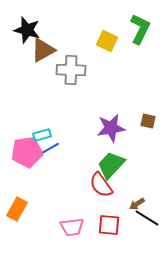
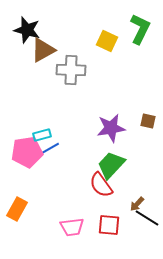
brown arrow: rotated 14 degrees counterclockwise
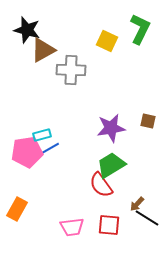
green trapezoid: rotated 16 degrees clockwise
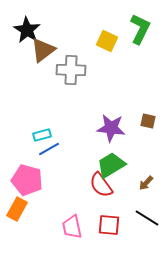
black star: rotated 16 degrees clockwise
brown triangle: rotated 8 degrees counterclockwise
purple star: rotated 16 degrees clockwise
pink pentagon: moved 28 px down; rotated 24 degrees clockwise
brown arrow: moved 9 px right, 21 px up
pink trapezoid: rotated 85 degrees clockwise
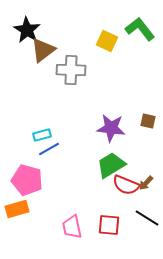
green L-shape: rotated 64 degrees counterclockwise
red semicircle: moved 25 px right; rotated 32 degrees counterclockwise
orange rectangle: rotated 45 degrees clockwise
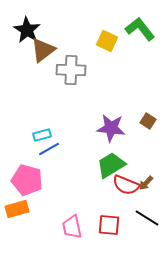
brown square: rotated 21 degrees clockwise
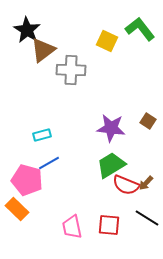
blue line: moved 14 px down
orange rectangle: rotated 60 degrees clockwise
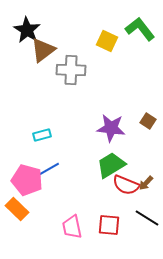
blue line: moved 6 px down
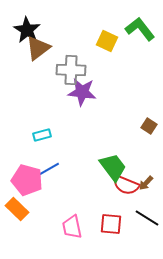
brown triangle: moved 5 px left, 2 px up
brown square: moved 1 px right, 5 px down
purple star: moved 29 px left, 36 px up
green trapezoid: moved 2 px right, 2 px down; rotated 84 degrees clockwise
red square: moved 2 px right, 1 px up
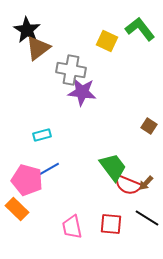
gray cross: rotated 8 degrees clockwise
red semicircle: moved 2 px right
